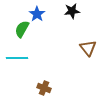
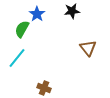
cyan line: rotated 50 degrees counterclockwise
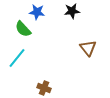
blue star: moved 2 px up; rotated 28 degrees counterclockwise
green semicircle: moved 1 px right; rotated 72 degrees counterclockwise
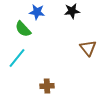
brown cross: moved 3 px right, 2 px up; rotated 24 degrees counterclockwise
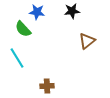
brown triangle: moved 1 px left, 7 px up; rotated 30 degrees clockwise
cyan line: rotated 70 degrees counterclockwise
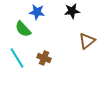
brown cross: moved 3 px left, 28 px up; rotated 24 degrees clockwise
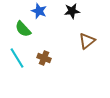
blue star: moved 2 px right, 1 px up; rotated 14 degrees clockwise
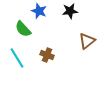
black star: moved 2 px left
brown cross: moved 3 px right, 3 px up
